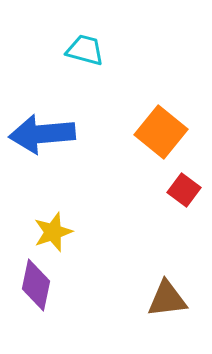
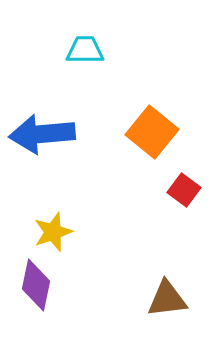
cyan trapezoid: rotated 15 degrees counterclockwise
orange square: moved 9 px left
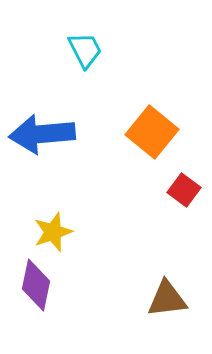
cyan trapezoid: rotated 63 degrees clockwise
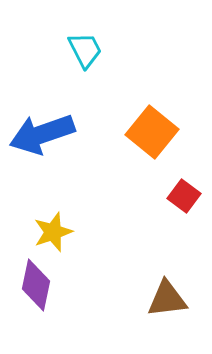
blue arrow: rotated 14 degrees counterclockwise
red square: moved 6 px down
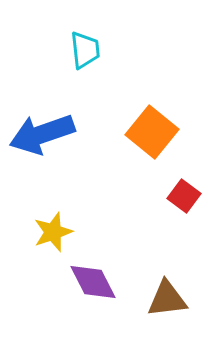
cyan trapezoid: rotated 21 degrees clockwise
purple diamond: moved 57 px right, 3 px up; rotated 39 degrees counterclockwise
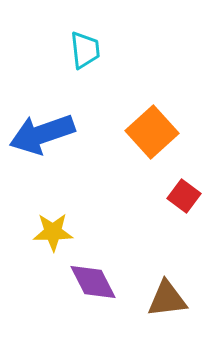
orange square: rotated 9 degrees clockwise
yellow star: rotated 18 degrees clockwise
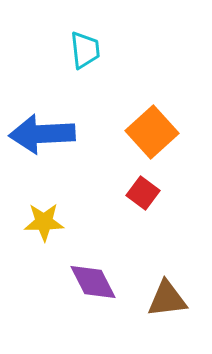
blue arrow: rotated 16 degrees clockwise
red square: moved 41 px left, 3 px up
yellow star: moved 9 px left, 10 px up
